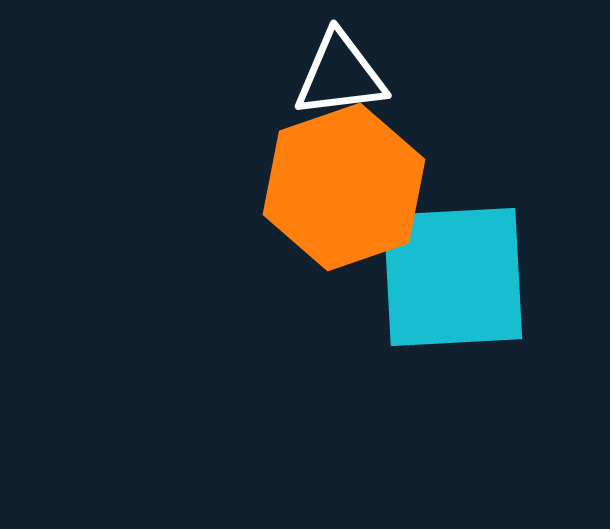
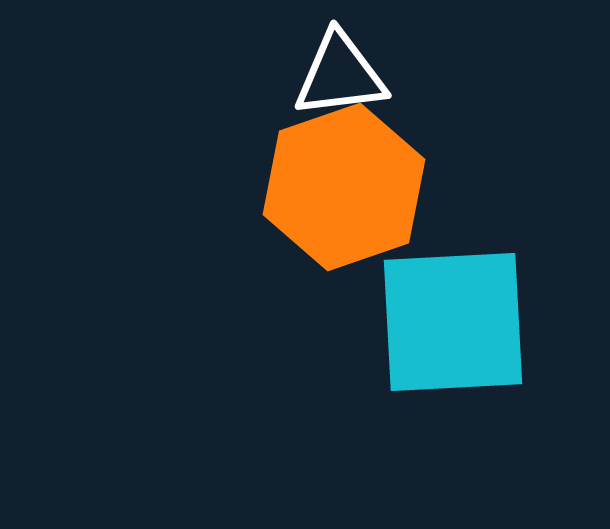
cyan square: moved 45 px down
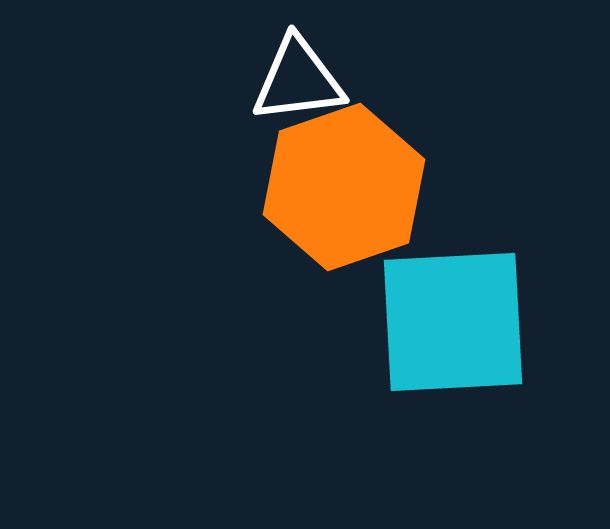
white triangle: moved 42 px left, 5 px down
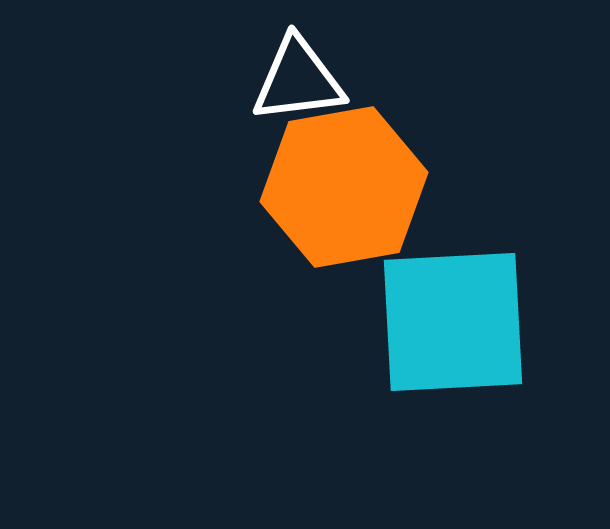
orange hexagon: rotated 9 degrees clockwise
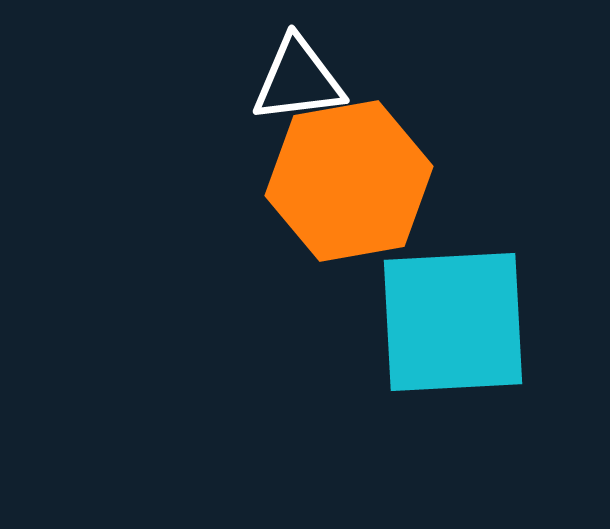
orange hexagon: moved 5 px right, 6 px up
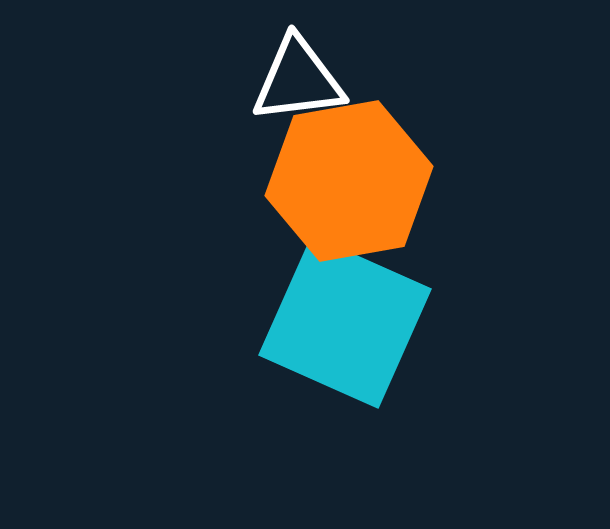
cyan square: moved 108 px left; rotated 27 degrees clockwise
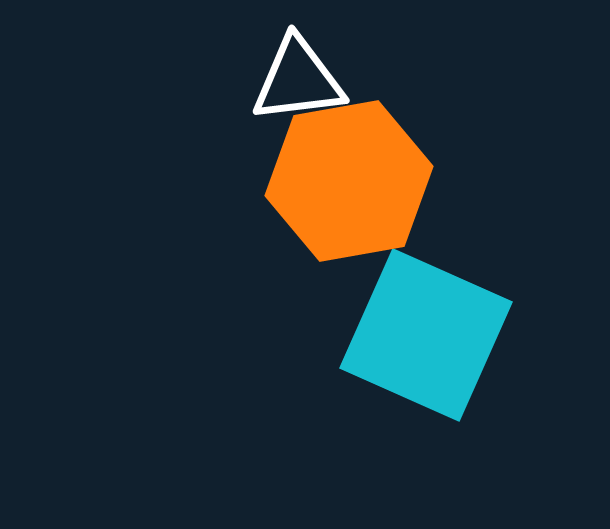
cyan square: moved 81 px right, 13 px down
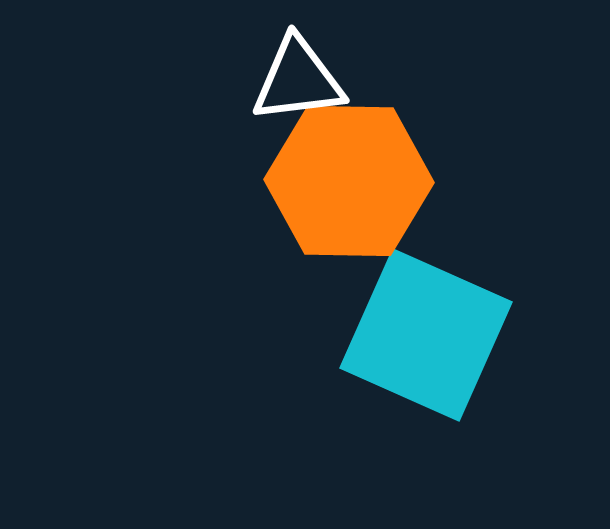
orange hexagon: rotated 11 degrees clockwise
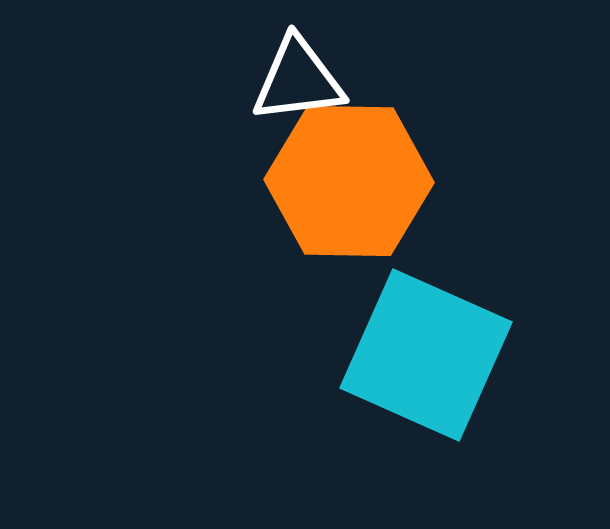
cyan square: moved 20 px down
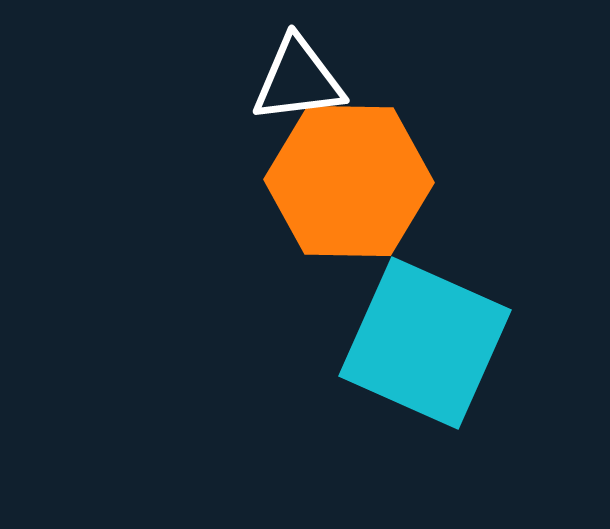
cyan square: moved 1 px left, 12 px up
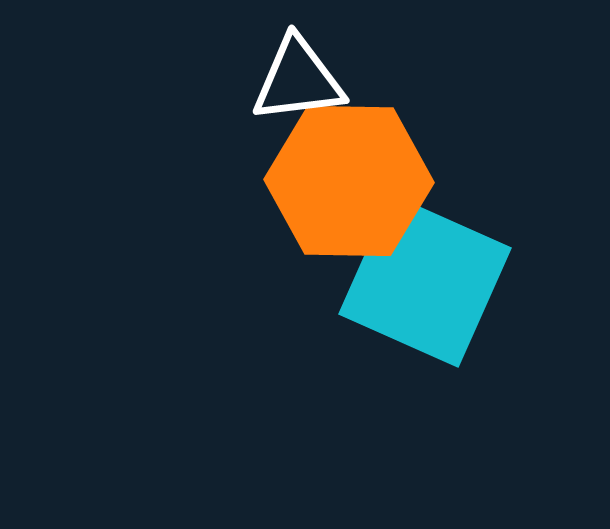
cyan square: moved 62 px up
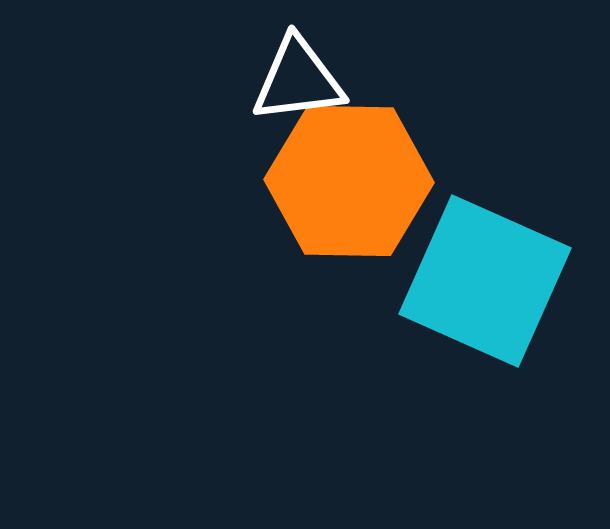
cyan square: moved 60 px right
